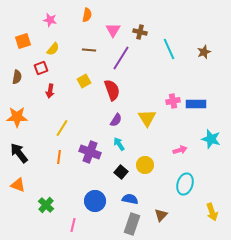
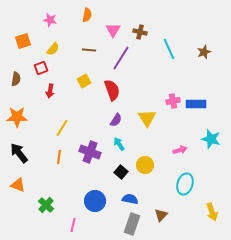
brown semicircle: moved 1 px left, 2 px down
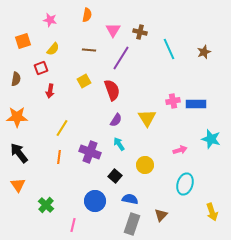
black square: moved 6 px left, 4 px down
orange triangle: rotated 35 degrees clockwise
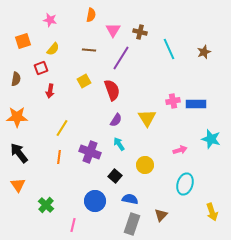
orange semicircle: moved 4 px right
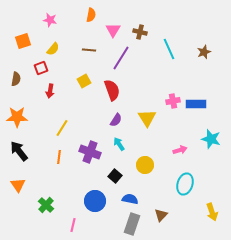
black arrow: moved 2 px up
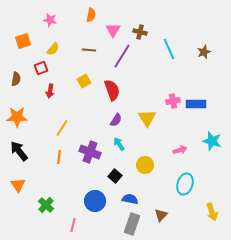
purple line: moved 1 px right, 2 px up
cyan star: moved 1 px right, 2 px down
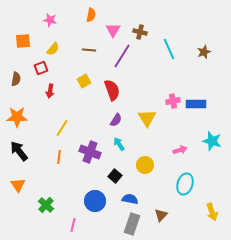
orange square: rotated 14 degrees clockwise
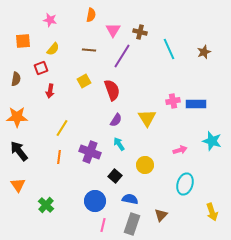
pink line: moved 30 px right
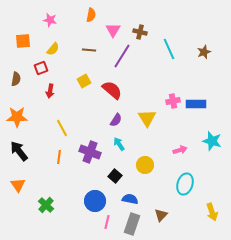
red semicircle: rotated 30 degrees counterclockwise
yellow line: rotated 60 degrees counterclockwise
pink line: moved 4 px right, 3 px up
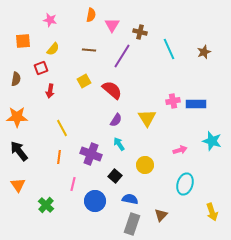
pink triangle: moved 1 px left, 5 px up
purple cross: moved 1 px right, 2 px down
pink line: moved 34 px left, 38 px up
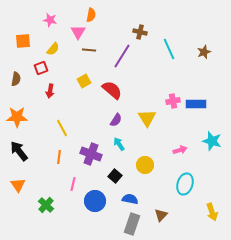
pink triangle: moved 34 px left, 7 px down
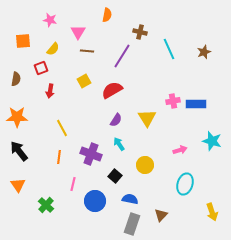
orange semicircle: moved 16 px right
brown line: moved 2 px left, 1 px down
red semicircle: rotated 70 degrees counterclockwise
